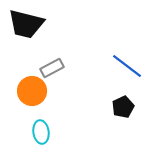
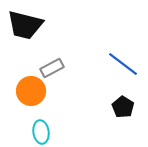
black trapezoid: moved 1 px left, 1 px down
blue line: moved 4 px left, 2 px up
orange circle: moved 1 px left
black pentagon: rotated 15 degrees counterclockwise
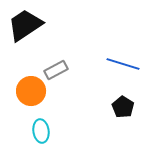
black trapezoid: rotated 132 degrees clockwise
blue line: rotated 20 degrees counterclockwise
gray rectangle: moved 4 px right, 2 px down
cyan ellipse: moved 1 px up
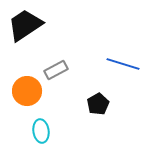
orange circle: moved 4 px left
black pentagon: moved 25 px left, 3 px up; rotated 10 degrees clockwise
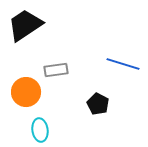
gray rectangle: rotated 20 degrees clockwise
orange circle: moved 1 px left, 1 px down
black pentagon: rotated 15 degrees counterclockwise
cyan ellipse: moved 1 px left, 1 px up
